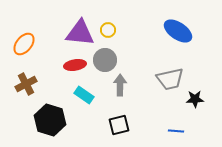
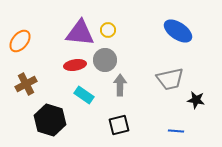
orange ellipse: moved 4 px left, 3 px up
black star: moved 1 px right, 1 px down; rotated 12 degrees clockwise
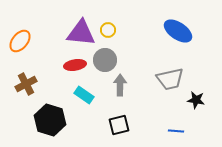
purple triangle: moved 1 px right
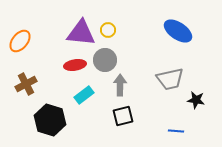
cyan rectangle: rotated 72 degrees counterclockwise
black square: moved 4 px right, 9 px up
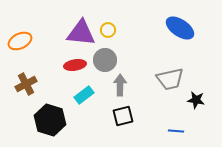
blue ellipse: moved 2 px right, 3 px up
orange ellipse: rotated 25 degrees clockwise
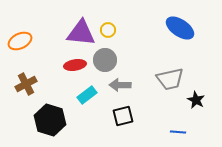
gray arrow: rotated 90 degrees counterclockwise
cyan rectangle: moved 3 px right
black star: rotated 18 degrees clockwise
blue line: moved 2 px right, 1 px down
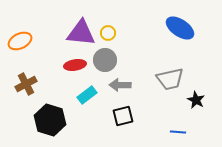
yellow circle: moved 3 px down
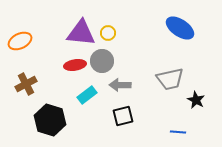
gray circle: moved 3 px left, 1 px down
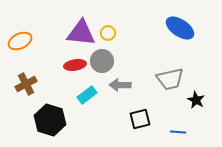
black square: moved 17 px right, 3 px down
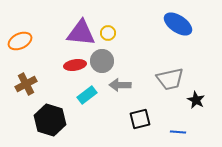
blue ellipse: moved 2 px left, 4 px up
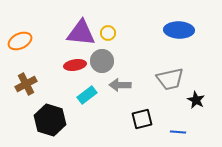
blue ellipse: moved 1 px right, 6 px down; rotated 32 degrees counterclockwise
black square: moved 2 px right
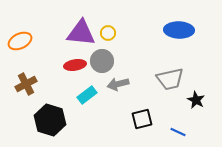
gray arrow: moved 2 px left, 1 px up; rotated 15 degrees counterclockwise
blue line: rotated 21 degrees clockwise
